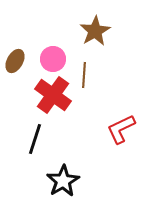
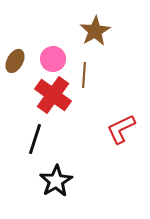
black star: moved 7 px left
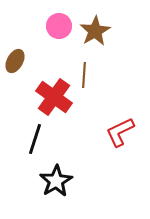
pink circle: moved 6 px right, 33 px up
red cross: moved 1 px right, 2 px down
red L-shape: moved 1 px left, 3 px down
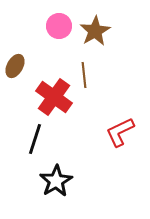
brown ellipse: moved 5 px down
brown line: rotated 10 degrees counterclockwise
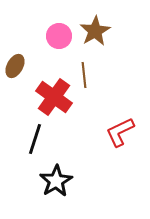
pink circle: moved 10 px down
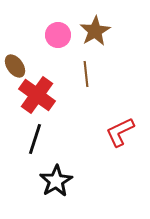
pink circle: moved 1 px left, 1 px up
brown ellipse: rotated 65 degrees counterclockwise
brown line: moved 2 px right, 1 px up
red cross: moved 17 px left, 2 px up
